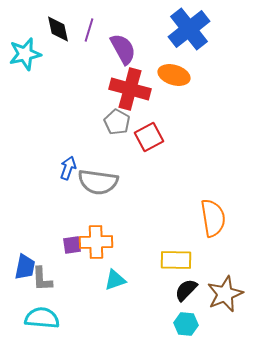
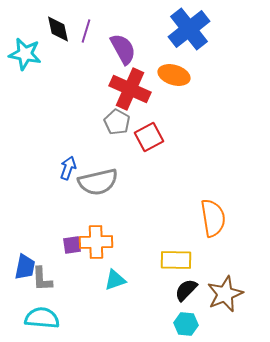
purple line: moved 3 px left, 1 px down
cyan star: rotated 24 degrees clockwise
red cross: rotated 9 degrees clockwise
gray semicircle: rotated 21 degrees counterclockwise
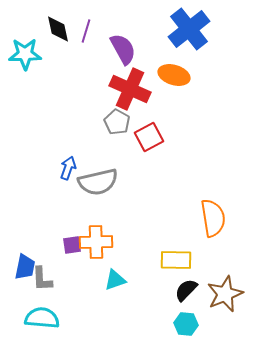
cyan star: rotated 12 degrees counterclockwise
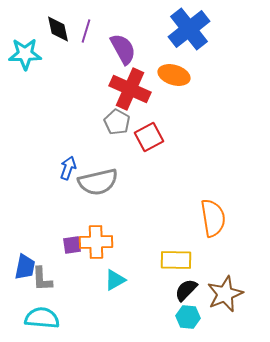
cyan triangle: rotated 10 degrees counterclockwise
cyan hexagon: moved 2 px right, 7 px up
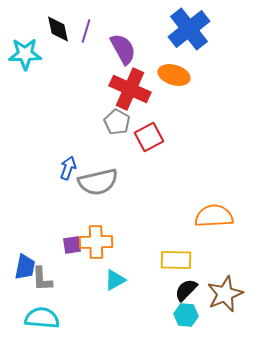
orange semicircle: moved 1 px right, 2 px up; rotated 84 degrees counterclockwise
cyan hexagon: moved 2 px left, 2 px up
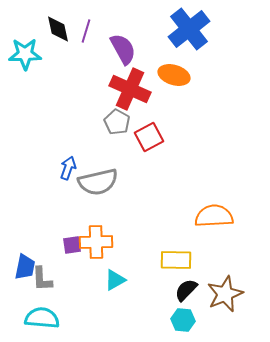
cyan hexagon: moved 3 px left, 5 px down
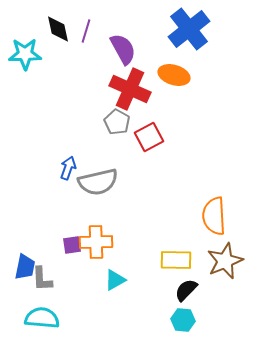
orange semicircle: rotated 90 degrees counterclockwise
brown star: moved 33 px up
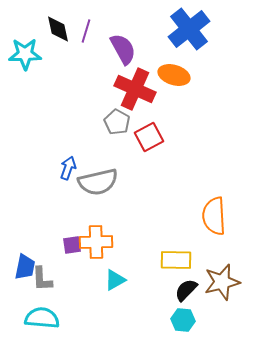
red cross: moved 5 px right
brown star: moved 3 px left, 21 px down; rotated 9 degrees clockwise
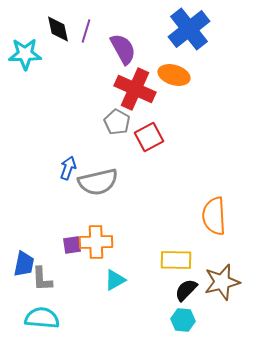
blue trapezoid: moved 1 px left, 3 px up
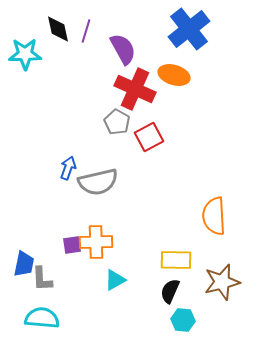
black semicircle: moved 16 px left, 1 px down; rotated 20 degrees counterclockwise
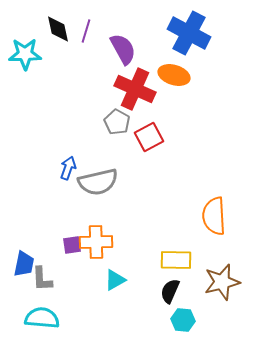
blue cross: moved 4 px down; rotated 24 degrees counterclockwise
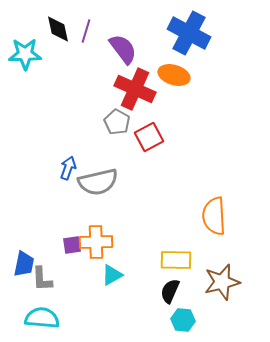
purple semicircle: rotated 8 degrees counterclockwise
cyan triangle: moved 3 px left, 5 px up
